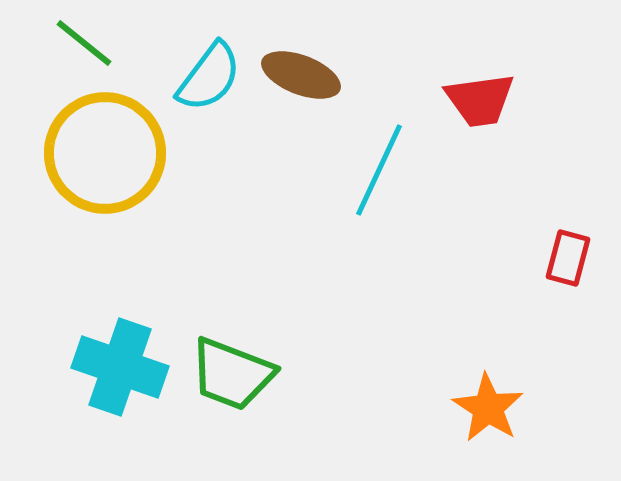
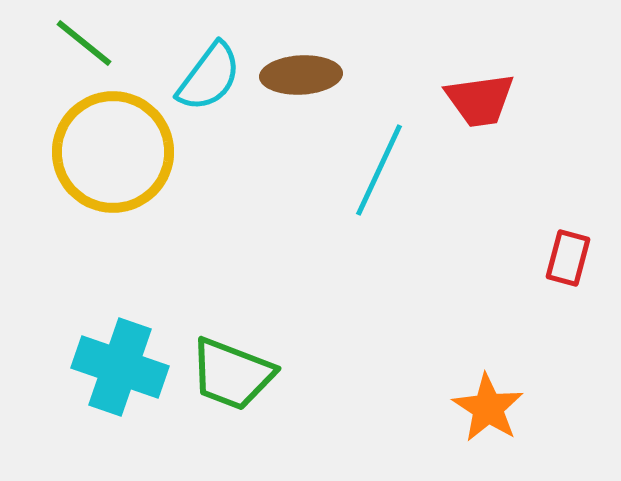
brown ellipse: rotated 24 degrees counterclockwise
yellow circle: moved 8 px right, 1 px up
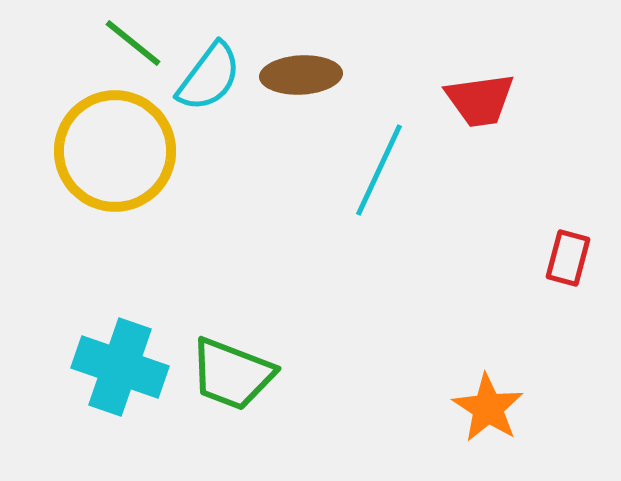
green line: moved 49 px right
yellow circle: moved 2 px right, 1 px up
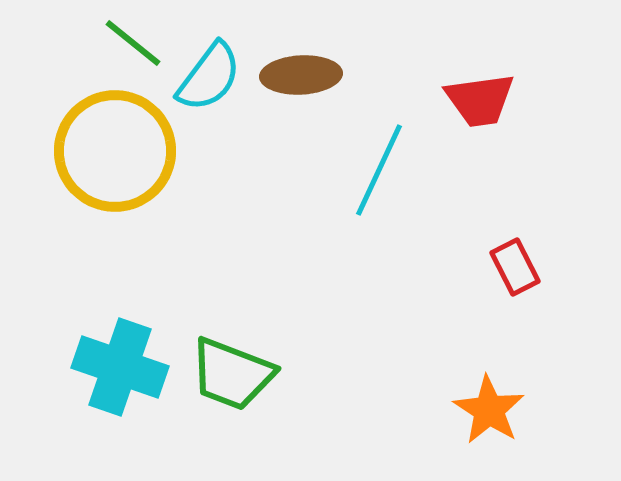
red rectangle: moved 53 px left, 9 px down; rotated 42 degrees counterclockwise
orange star: moved 1 px right, 2 px down
